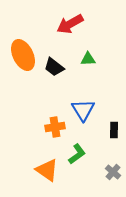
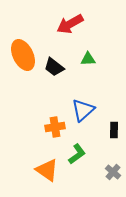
blue triangle: rotated 20 degrees clockwise
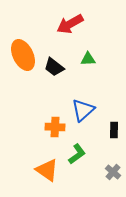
orange cross: rotated 12 degrees clockwise
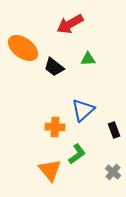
orange ellipse: moved 7 px up; rotated 28 degrees counterclockwise
black rectangle: rotated 21 degrees counterclockwise
orange triangle: moved 3 px right; rotated 15 degrees clockwise
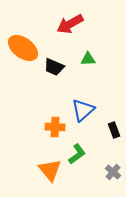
black trapezoid: rotated 15 degrees counterclockwise
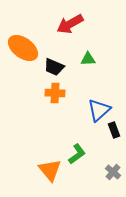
blue triangle: moved 16 px right
orange cross: moved 34 px up
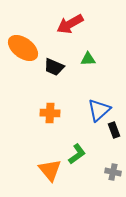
orange cross: moved 5 px left, 20 px down
gray cross: rotated 28 degrees counterclockwise
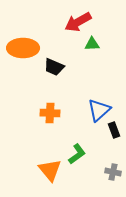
red arrow: moved 8 px right, 2 px up
orange ellipse: rotated 36 degrees counterclockwise
green triangle: moved 4 px right, 15 px up
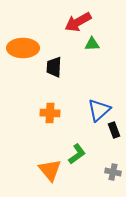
black trapezoid: rotated 70 degrees clockwise
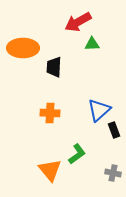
gray cross: moved 1 px down
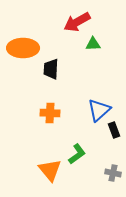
red arrow: moved 1 px left
green triangle: moved 1 px right
black trapezoid: moved 3 px left, 2 px down
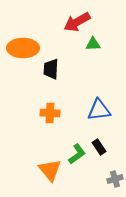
blue triangle: rotated 35 degrees clockwise
black rectangle: moved 15 px left, 17 px down; rotated 14 degrees counterclockwise
gray cross: moved 2 px right, 6 px down; rotated 28 degrees counterclockwise
